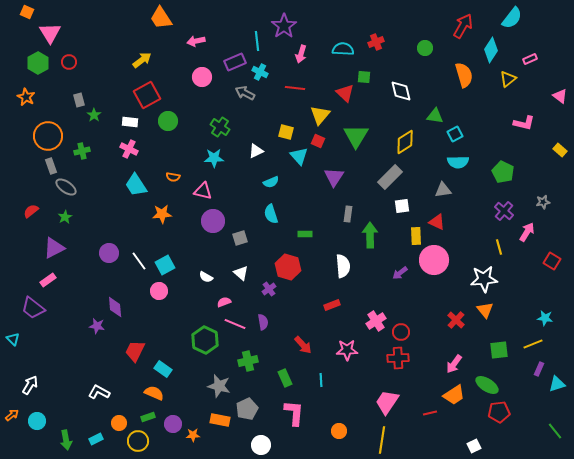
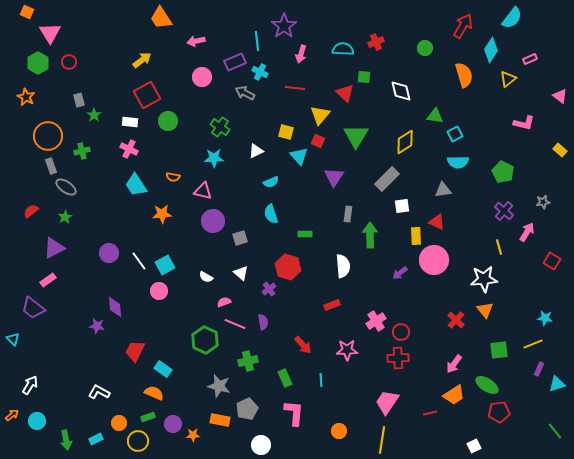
gray rectangle at (390, 177): moved 3 px left, 2 px down
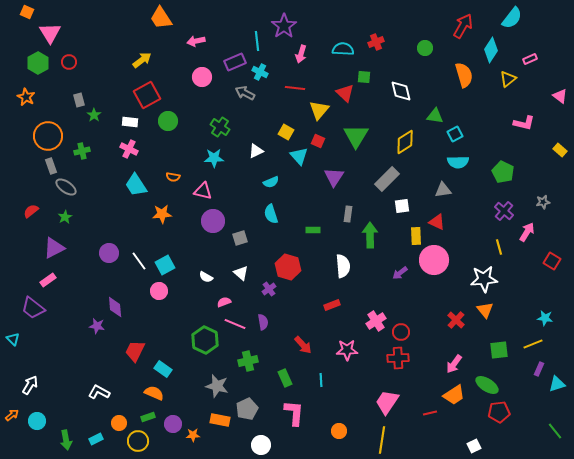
yellow triangle at (320, 115): moved 1 px left, 5 px up
yellow square at (286, 132): rotated 14 degrees clockwise
green rectangle at (305, 234): moved 8 px right, 4 px up
gray star at (219, 386): moved 2 px left
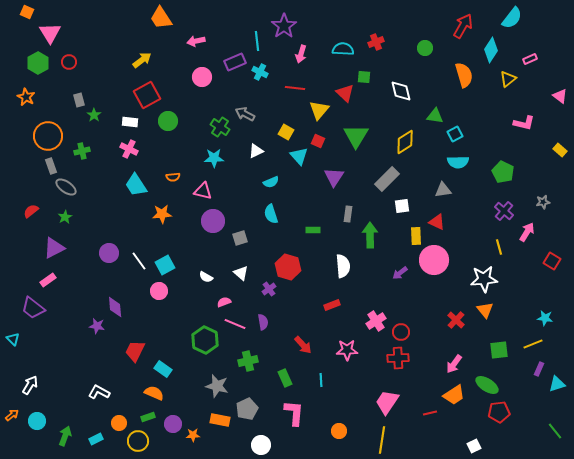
gray arrow at (245, 93): moved 21 px down
orange semicircle at (173, 177): rotated 16 degrees counterclockwise
green arrow at (66, 440): moved 1 px left, 4 px up; rotated 150 degrees counterclockwise
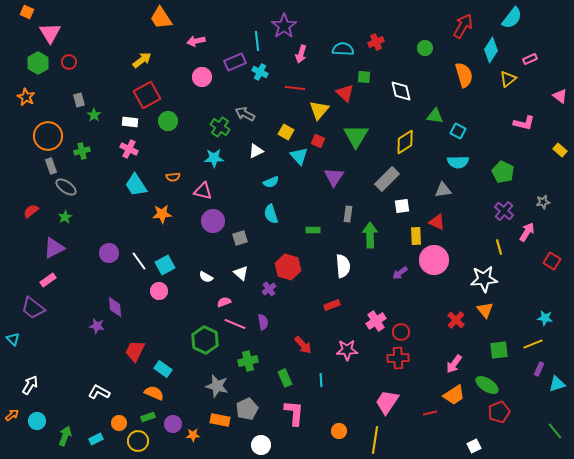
cyan square at (455, 134): moved 3 px right, 3 px up; rotated 35 degrees counterclockwise
red pentagon at (499, 412): rotated 15 degrees counterclockwise
yellow line at (382, 440): moved 7 px left
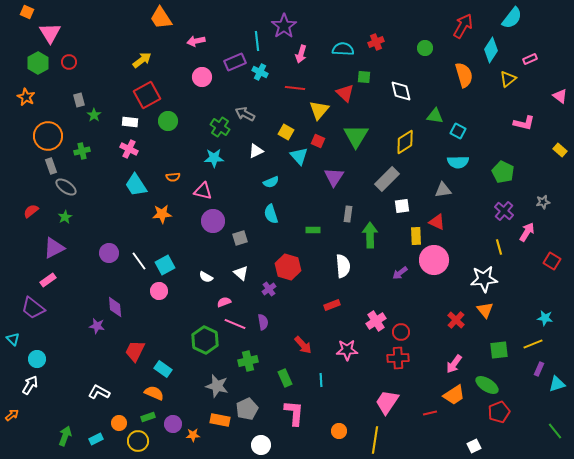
cyan circle at (37, 421): moved 62 px up
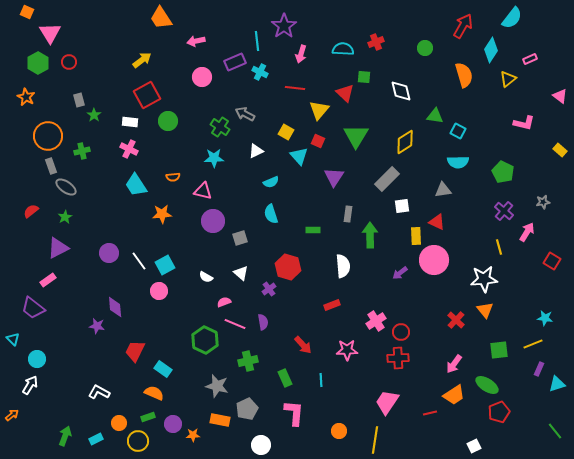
purple triangle at (54, 248): moved 4 px right
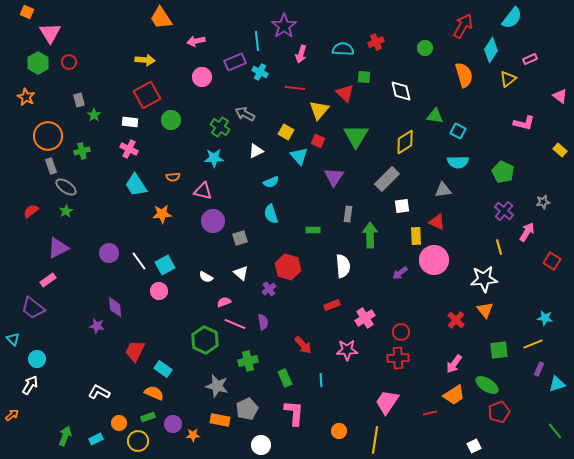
yellow arrow at (142, 60): moved 3 px right; rotated 42 degrees clockwise
green circle at (168, 121): moved 3 px right, 1 px up
green star at (65, 217): moved 1 px right, 6 px up
pink cross at (376, 321): moved 11 px left, 3 px up
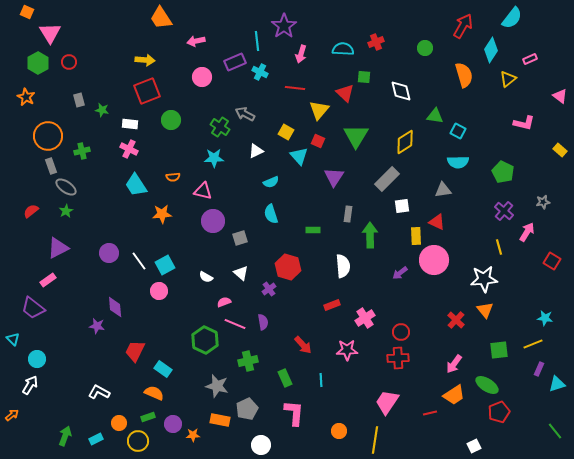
red square at (147, 95): moved 4 px up; rotated 8 degrees clockwise
green star at (94, 115): moved 8 px right, 5 px up; rotated 24 degrees counterclockwise
white rectangle at (130, 122): moved 2 px down
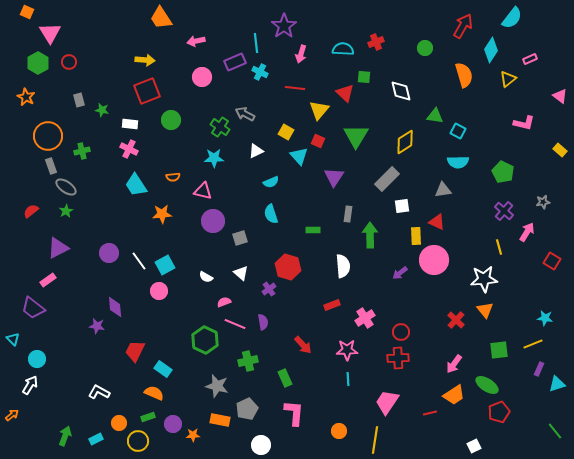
cyan line at (257, 41): moved 1 px left, 2 px down
cyan line at (321, 380): moved 27 px right, 1 px up
